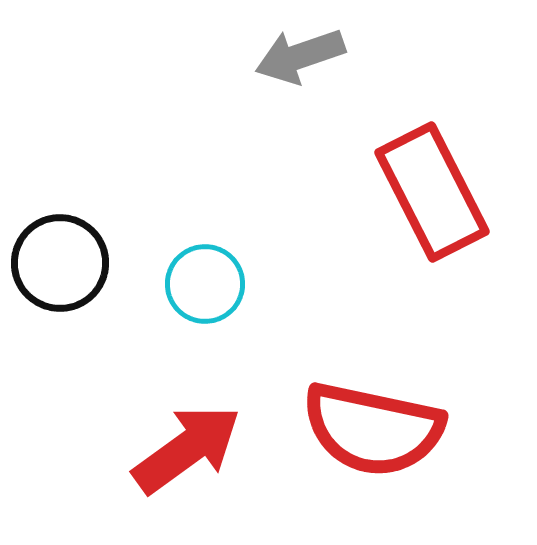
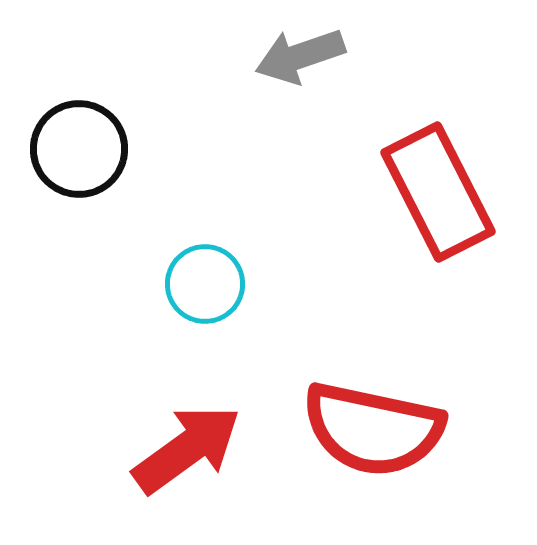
red rectangle: moved 6 px right
black circle: moved 19 px right, 114 px up
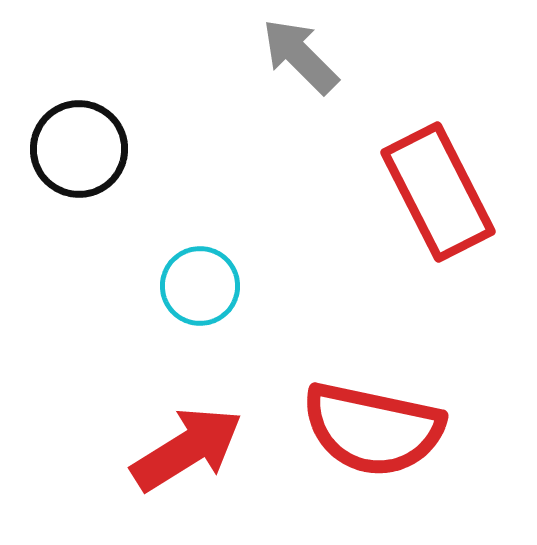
gray arrow: rotated 64 degrees clockwise
cyan circle: moved 5 px left, 2 px down
red arrow: rotated 4 degrees clockwise
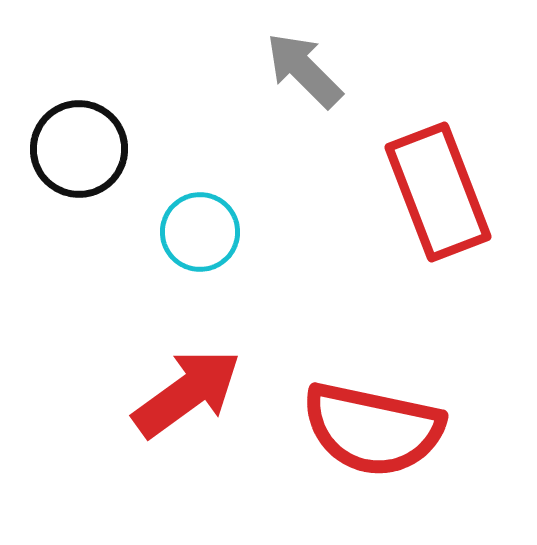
gray arrow: moved 4 px right, 14 px down
red rectangle: rotated 6 degrees clockwise
cyan circle: moved 54 px up
red arrow: moved 56 px up; rotated 4 degrees counterclockwise
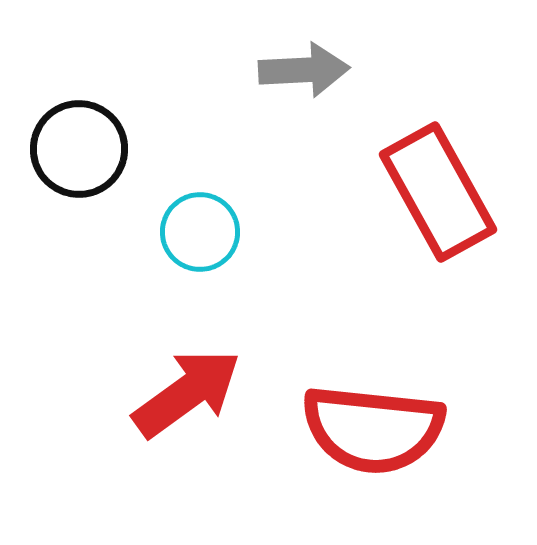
gray arrow: rotated 132 degrees clockwise
red rectangle: rotated 8 degrees counterclockwise
red semicircle: rotated 6 degrees counterclockwise
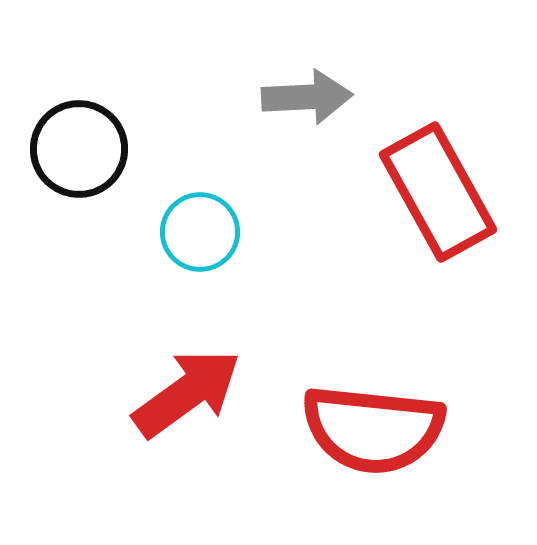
gray arrow: moved 3 px right, 27 px down
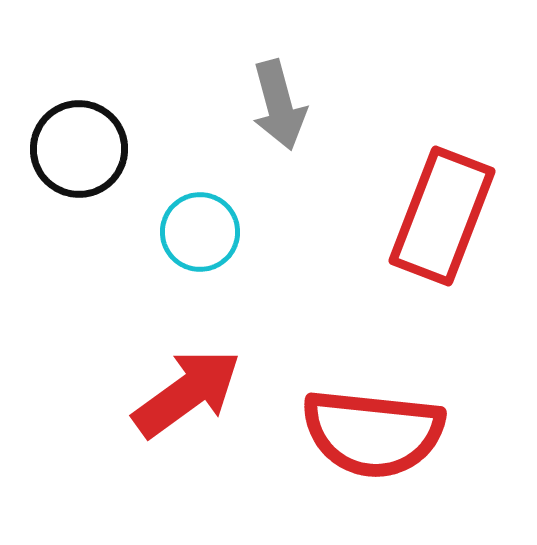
gray arrow: moved 28 px left, 8 px down; rotated 78 degrees clockwise
red rectangle: moved 4 px right, 24 px down; rotated 50 degrees clockwise
red semicircle: moved 4 px down
